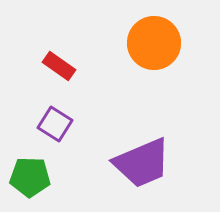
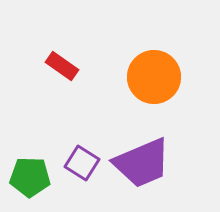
orange circle: moved 34 px down
red rectangle: moved 3 px right
purple square: moved 27 px right, 39 px down
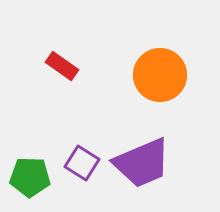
orange circle: moved 6 px right, 2 px up
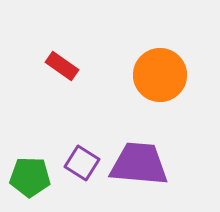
purple trapezoid: moved 3 px left, 1 px down; rotated 152 degrees counterclockwise
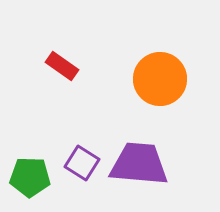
orange circle: moved 4 px down
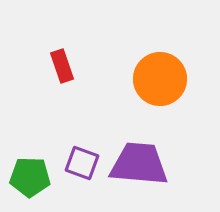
red rectangle: rotated 36 degrees clockwise
purple square: rotated 12 degrees counterclockwise
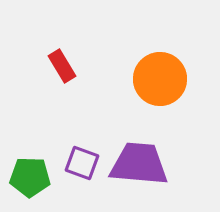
red rectangle: rotated 12 degrees counterclockwise
